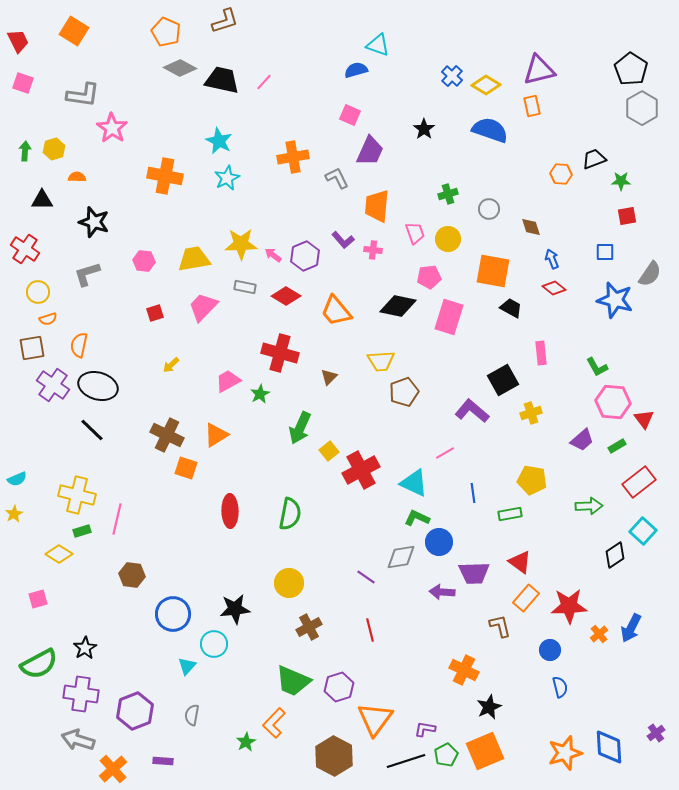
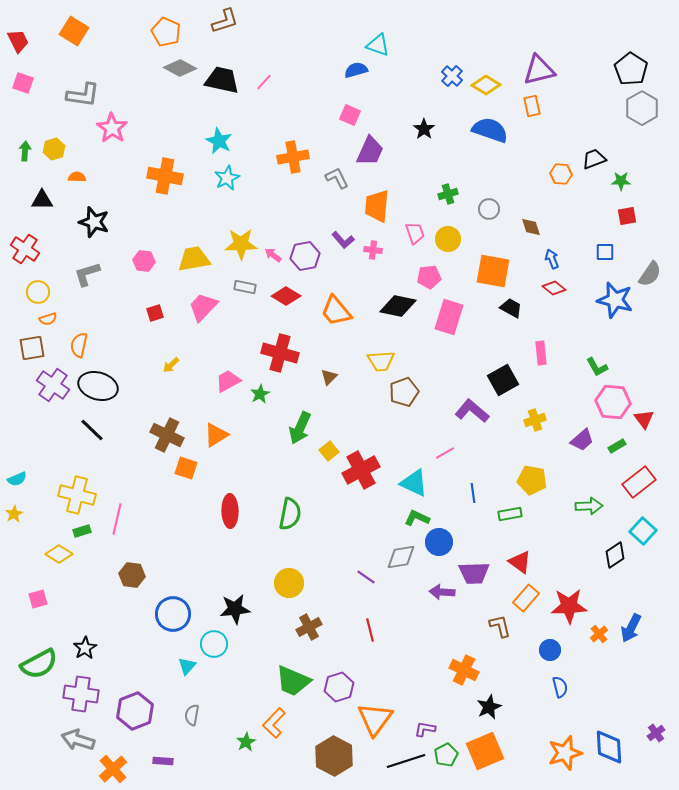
purple hexagon at (305, 256): rotated 12 degrees clockwise
yellow cross at (531, 413): moved 4 px right, 7 px down
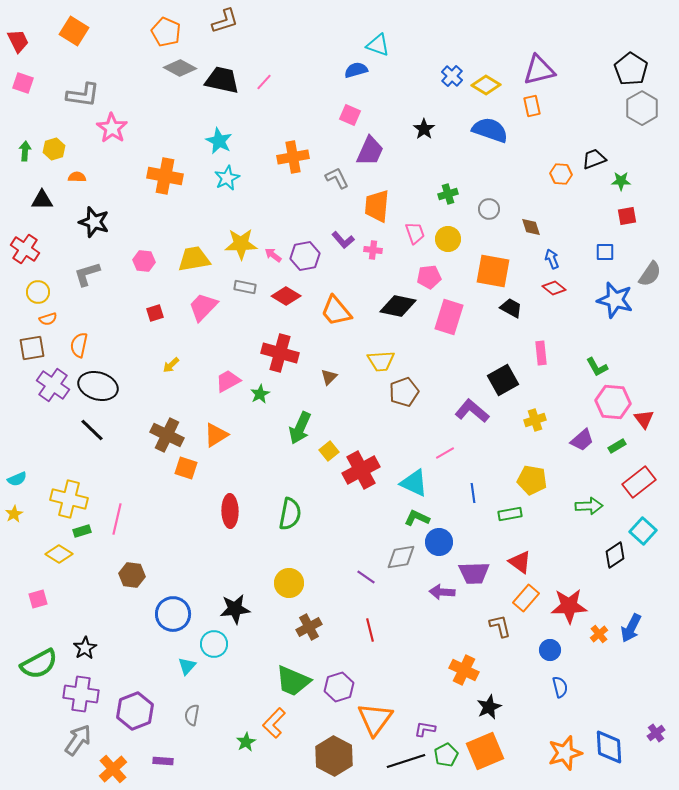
yellow cross at (77, 495): moved 8 px left, 4 px down
gray arrow at (78, 740): rotated 108 degrees clockwise
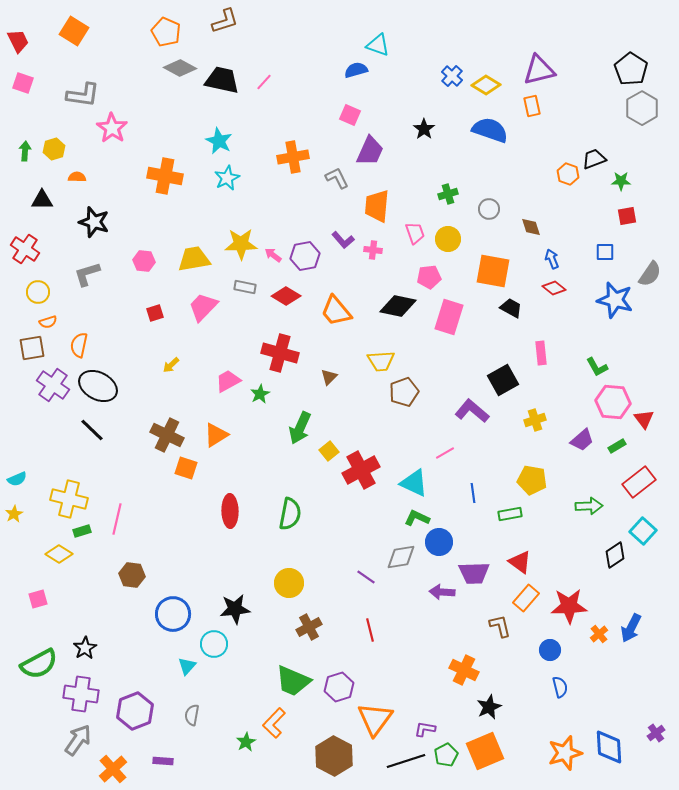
orange hexagon at (561, 174): moved 7 px right; rotated 15 degrees clockwise
orange semicircle at (48, 319): moved 3 px down
black ellipse at (98, 386): rotated 12 degrees clockwise
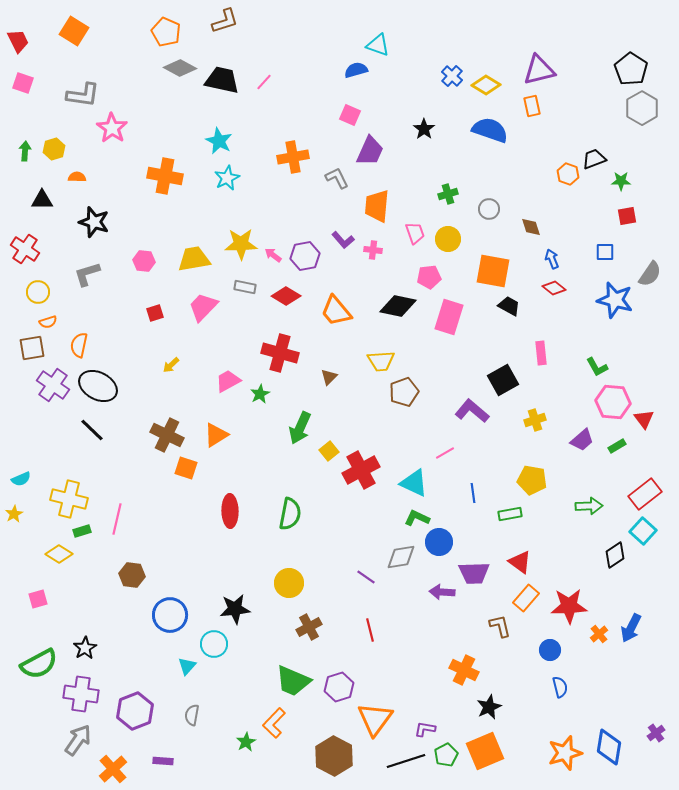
black trapezoid at (511, 308): moved 2 px left, 2 px up
cyan semicircle at (17, 479): moved 4 px right
red rectangle at (639, 482): moved 6 px right, 12 px down
blue circle at (173, 614): moved 3 px left, 1 px down
blue diamond at (609, 747): rotated 12 degrees clockwise
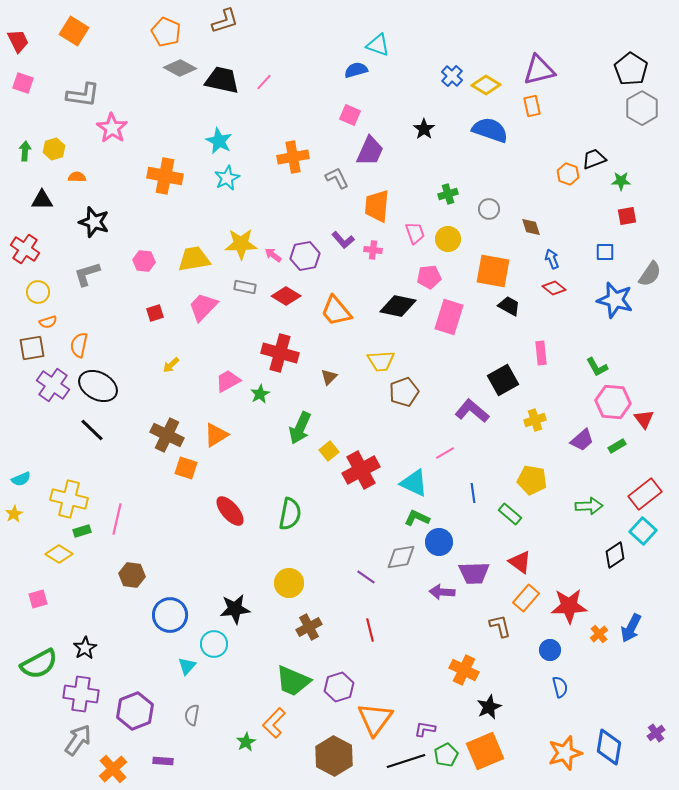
red ellipse at (230, 511): rotated 40 degrees counterclockwise
green rectangle at (510, 514): rotated 50 degrees clockwise
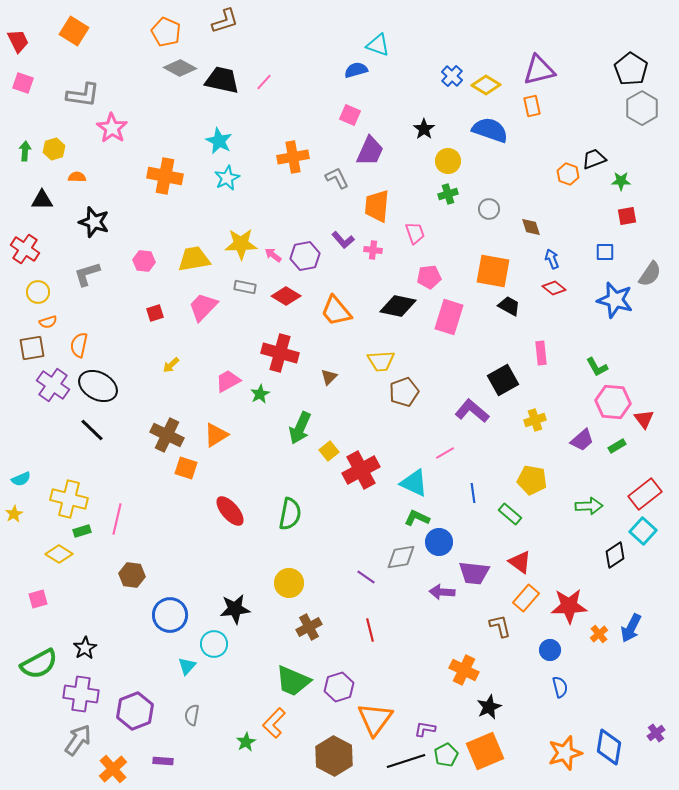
yellow circle at (448, 239): moved 78 px up
purple trapezoid at (474, 573): rotated 8 degrees clockwise
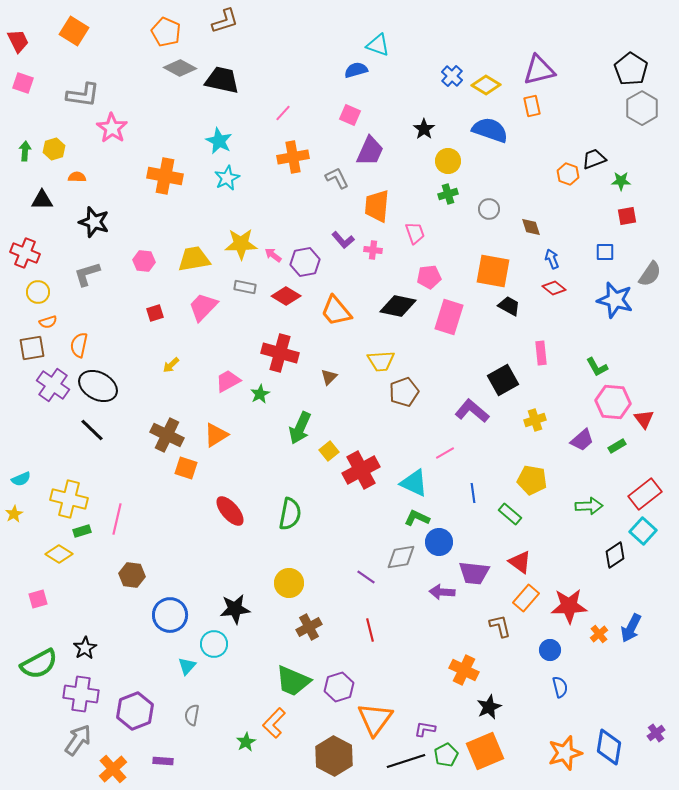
pink line at (264, 82): moved 19 px right, 31 px down
red cross at (25, 249): moved 4 px down; rotated 12 degrees counterclockwise
purple hexagon at (305, 256): moved 6 px down
